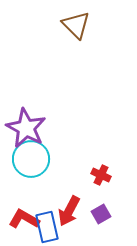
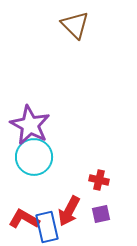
brown triangle: moved 1 px left
purple star: moved 4 px right, 3 px up
cyan circle: moved 3 px right, 2 px up
red cross: moved 2 px left, 5 px down; rotated 12 degrees counterclockwise
purple square: rotated 18 degrees clockwise
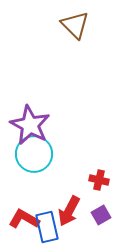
cyan circle: moved 3 px up
purple square: moved 1 px down; rotated 18 degrees counterclockwise
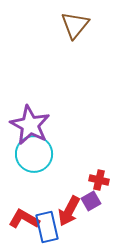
brown triangle: rotated 24 degrees clockwise
purple square: moved 10 px left, 14 px up
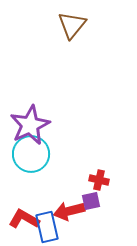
brown triangle: moved 3 px left
purple star: rotated 18 degrees clockwise
cyan circle: moved 3 px left
purple square: rotated 18 degrees clockwise
red arrow: rotated 48 degrees clockwise
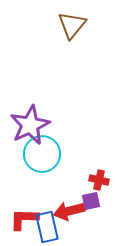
cyan circle: moved 11 px right
red L-shape: rotated 28 degrees counterclockwise
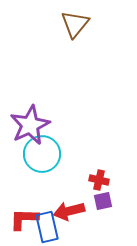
brown triangle: moved 3 px right, 1 px up
purple square: moved 12 px right
